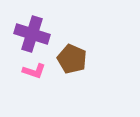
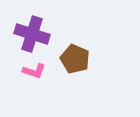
brown pentagon: moved 3 px right
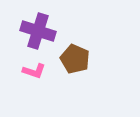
purple cross: moved 6 px right, 3 px up
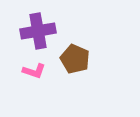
purple cross: rotated 28 degrees counterclockwise
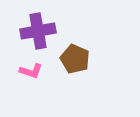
pink L-shape: moved 3 px left
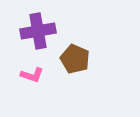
pink L-shape: moved 1 px right, 4 px down
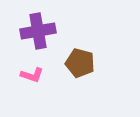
brown pentagon: moved 5 px right, 4 px down; rotated 8 degrees counterclockwise
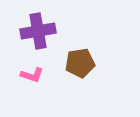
brown pentagon: rotated 24 degrees counterclockwise
